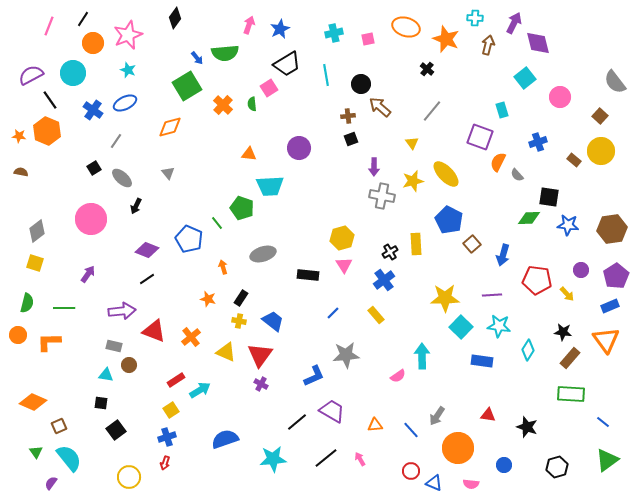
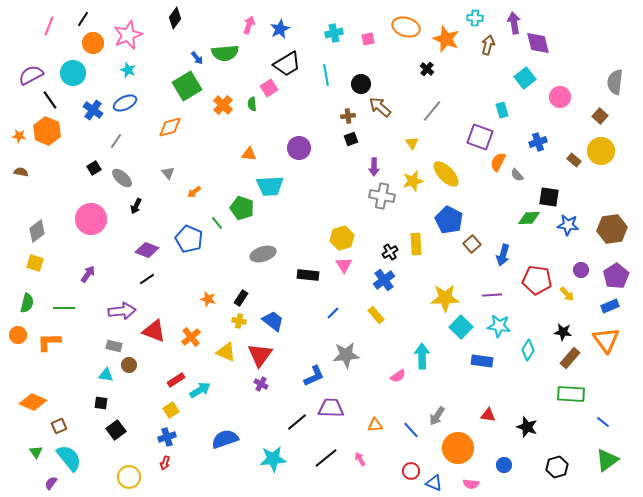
purple arrow at (514, 23): rotated 35 degrees counterclockwise
gray semicircle at (615, 82): rotated 45 degrees clockwise
orange arrow at (223, 267): moved 29 px left, 75 px up; rotated 112 degrees counterclockwise
purple trapezoid at (332, 411): moved 1 px left, 3 px up; rotated 28 degrees counterclockwise
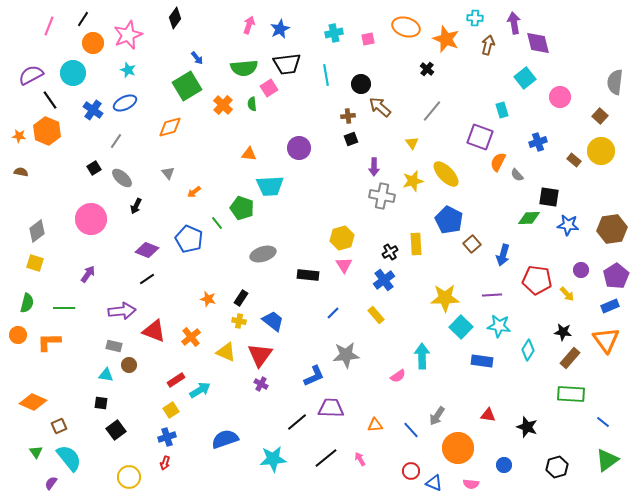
green semicircle at (225, 53): moved 19 px right, 15 px down
black trapezoid at (287, 64): rotated 24 degrees clockwise
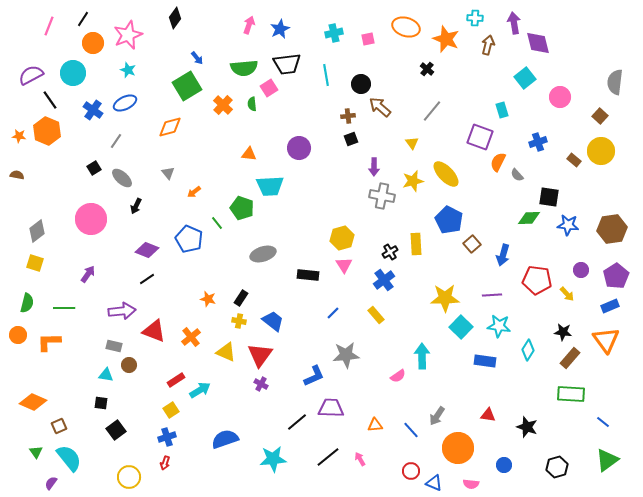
brown semicircle at (21, 172): moved 4 px left, 3 px down
blue rectangle at (482, 361): moved 3 px right
black line at (326, 458): moved 2 px right, 1 px up
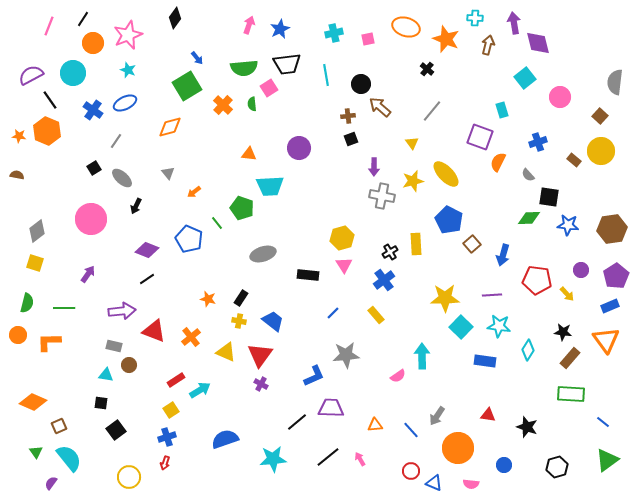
gray semicircle at (517, 175): moved 11 px right
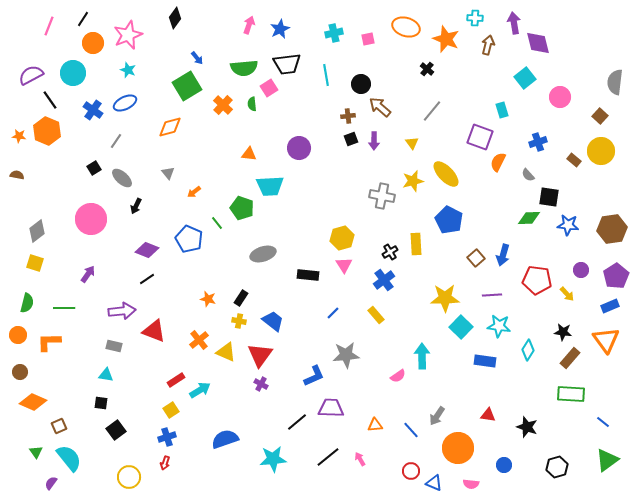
purple arrow at (374, 167): moved 26 px up
brown square at (472, 244): moved 4 px right, 14 px down
orange cross at (191, 337): moved 8 px right, 3 px down
brown circle at (129, 365): moved 109 px left, 7 px down
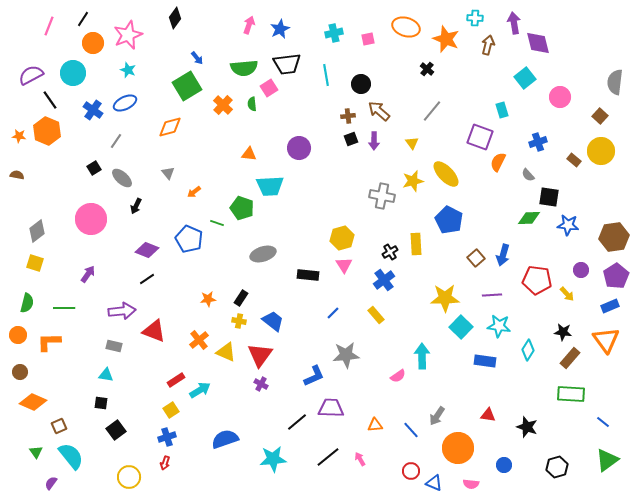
brown arrow at (380, 107): moved 1 px left, 4 px down
green line at (217, 223): rotated 32 degrees counterclockwise
brown hexagon at (612, 229): moved 2 px right, 8 px down
orange star at (208, 299): rotated 21 degrees counterclockwise
cyan semicircle at (69, 458): moved 2 px right, 2 px up
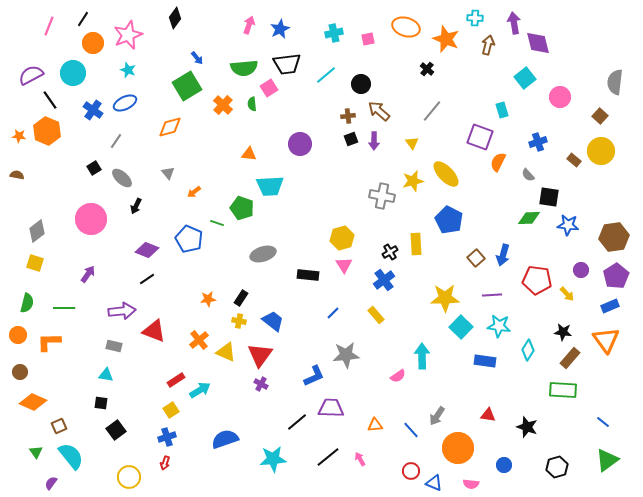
cyan line at (326, 75): rotated 60 degrees clockwise
purple circle at (299, 148): moved 1 px right, 4 px up
green rectangle at (571, 394): moved 8 px left, 4 px up
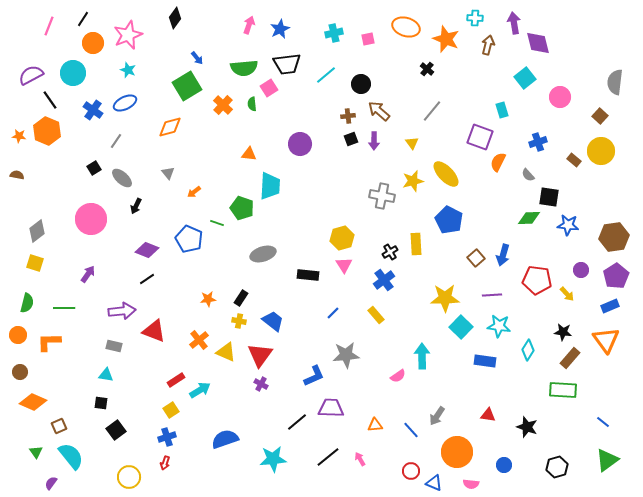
cyan trapezoid at (270, 186): rotated 84 degrees counterclockwise
orange circle at (458, 448): moved 1 px left, 4 px down
